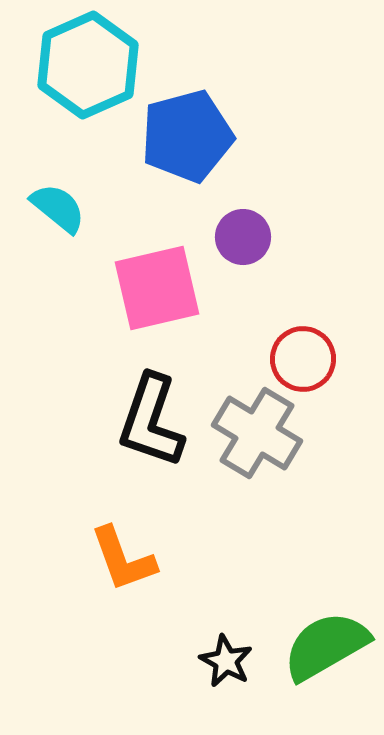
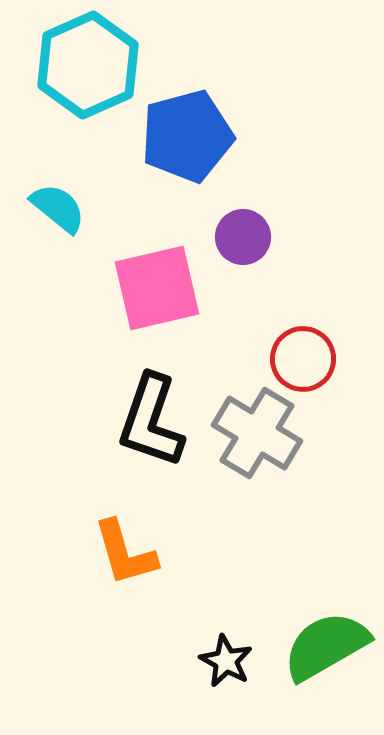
orange L-shape: moved 2 px right, 6 px up; rotated 4 degrees clockwise
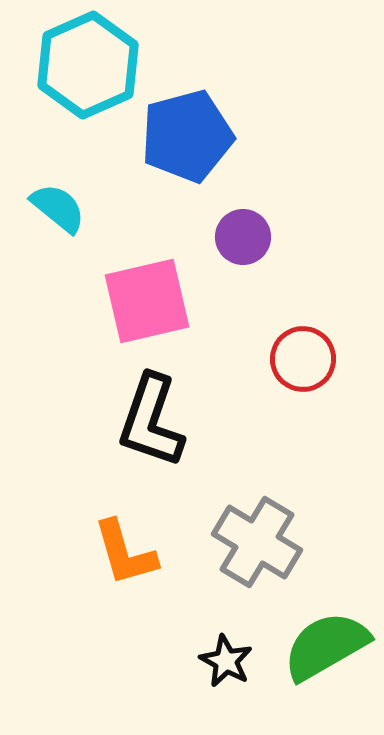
pink square: moved 10 px left, 13 px down
gray cross: moved 109 px down
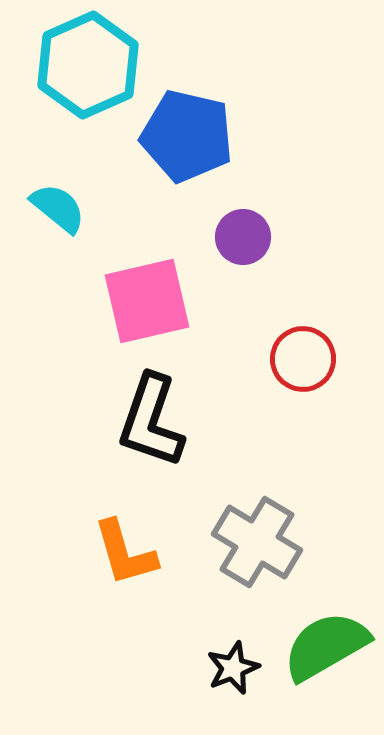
blue pentagon: rotated 28 degrees clockwise
black star: moved 7 px right, 7 px down; rotated 22 degrees clockwise
